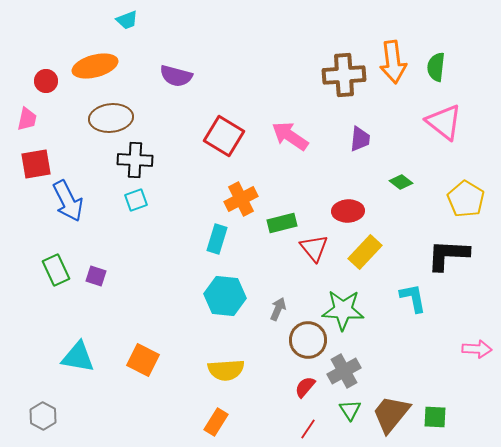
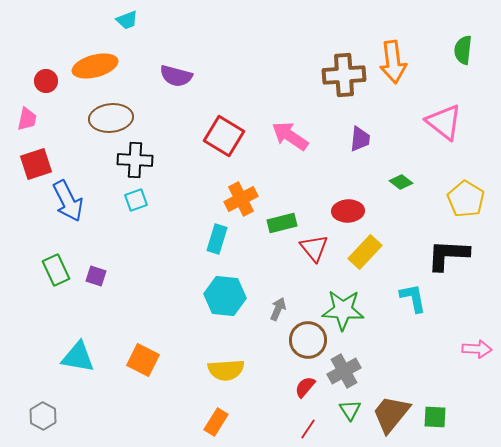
green semicircle at (436, 67): moved 27 px right, 17 px up
red square at (36, 164): rotated 8 degrees counterclockwise
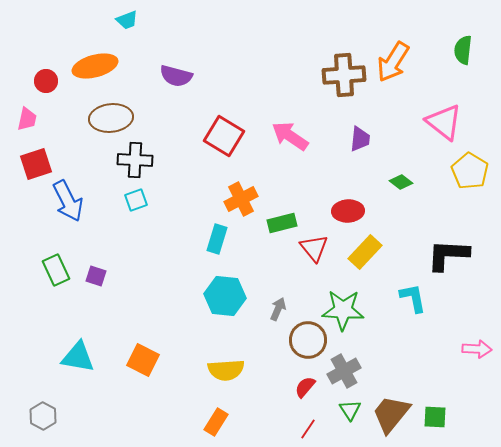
orange arrow at (393, 62): rotated 39 degrees clockwise
yellow pentagon at (466, 199): moved 4 px right, 28 px up
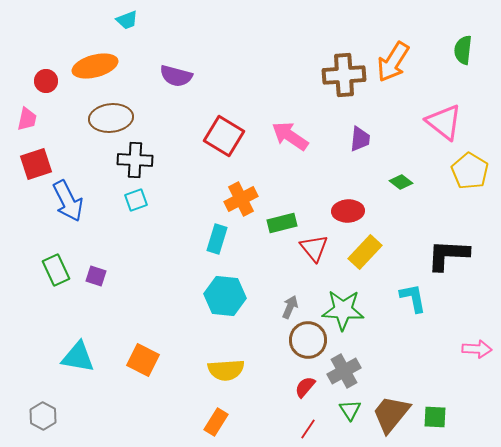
gray arrow at (278, 309): moved 12 px right, 2 px up
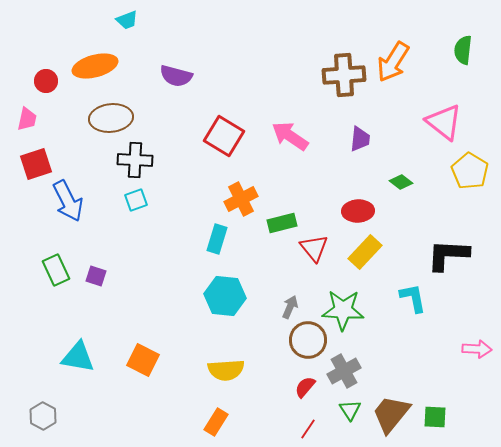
red ellipse at (348, 211): moved 10 px right
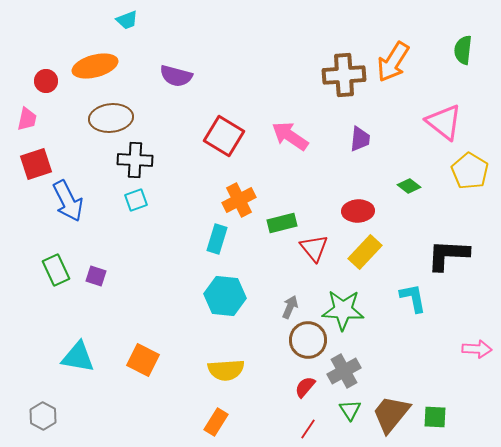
green diamond at (401, 182): moved 8 px right, 4 px down
orange cross at (241, 199): moved 2 px left, 1 px down
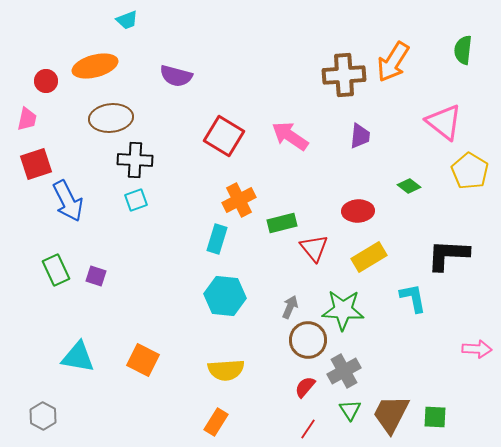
purple trapezoid at (360, 139): moved 3 px up
yellow rectangle at (365, 252): moved 4 px right, 5 px down; rotated 16 degrees clockwise
brown trapezoid at (391, 414): rotated 12 degrees counterclockwise
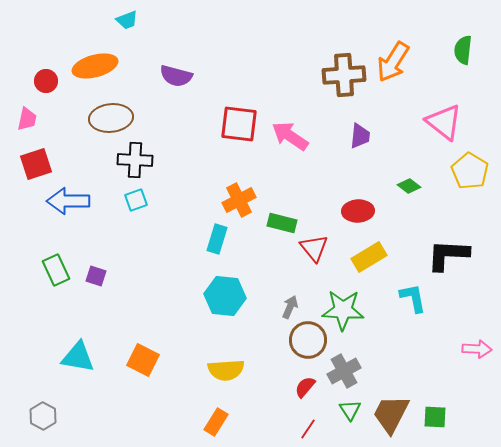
red square at (224, 136): moved 15 px right, 12 px up; rotated 24 degrees counterclockwise
blue arrow at (68, 201): rotated 117 degrees clockwise
green rectangle at (282, 223): rotated 28 degrees clockwise
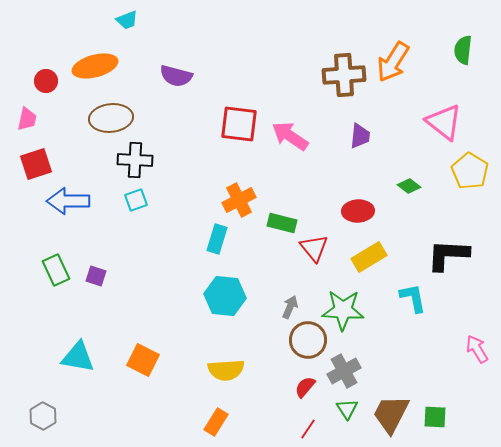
pink arrow at (477, 349): rotated 124 degrees counterclockwise
green triangle at (350, 410): moved 3 px left, 1 px up
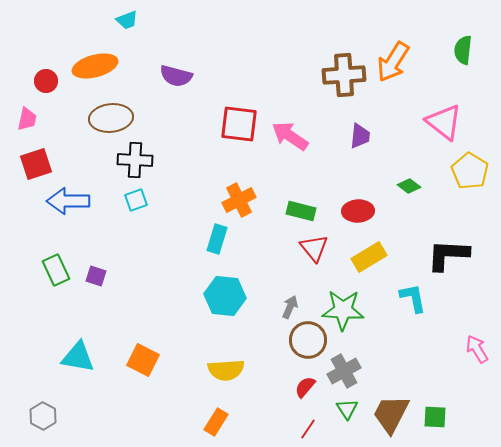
green rectangle at (282, 223): moved 19 px right, 12 px up
